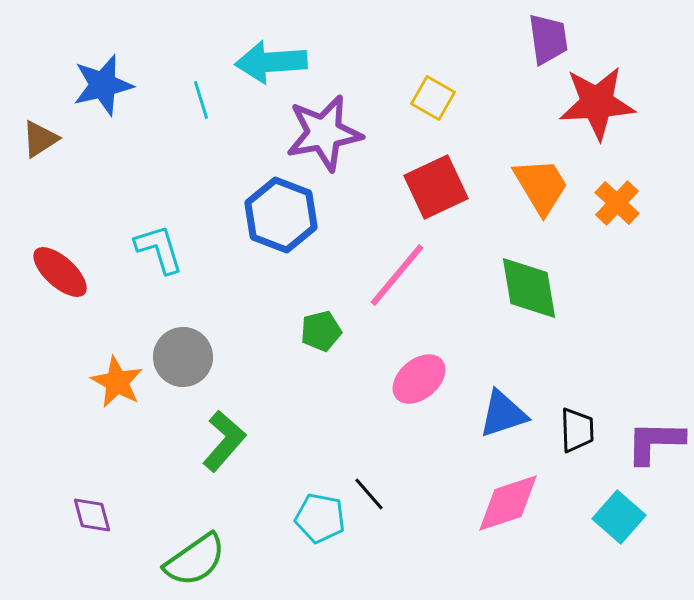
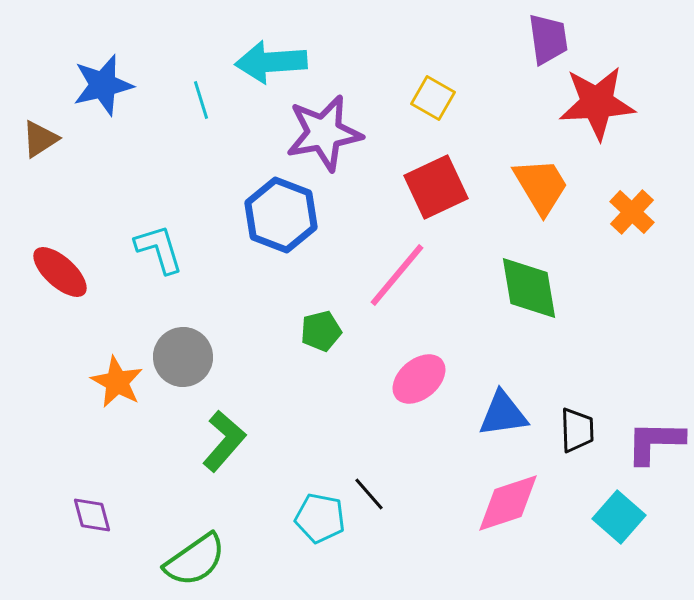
orange cross: moved 15 px right, 9 px down
blue triangle: rotated 10 degrees clockwise
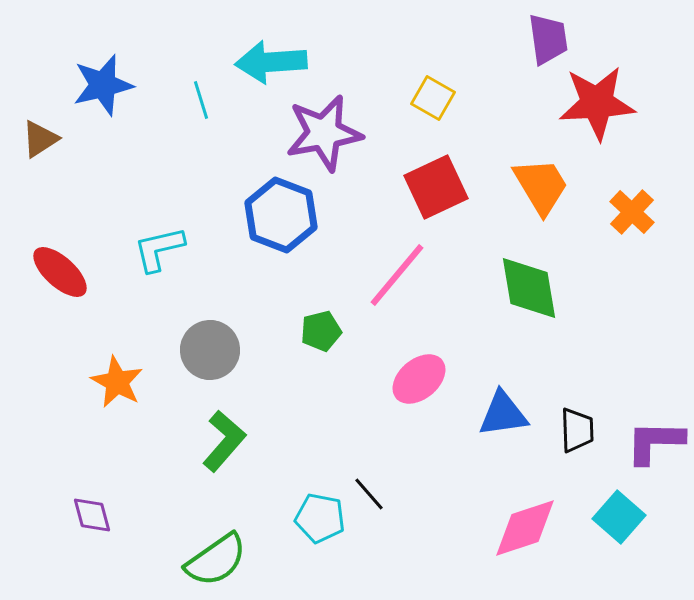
cyan L-shape: rotated 86 degrees counterclockwise
gray circle: moved 27 px right, 7 px up
pink diamond: moved 17 px right, 25 px down
green semicircle: moved 21 px right
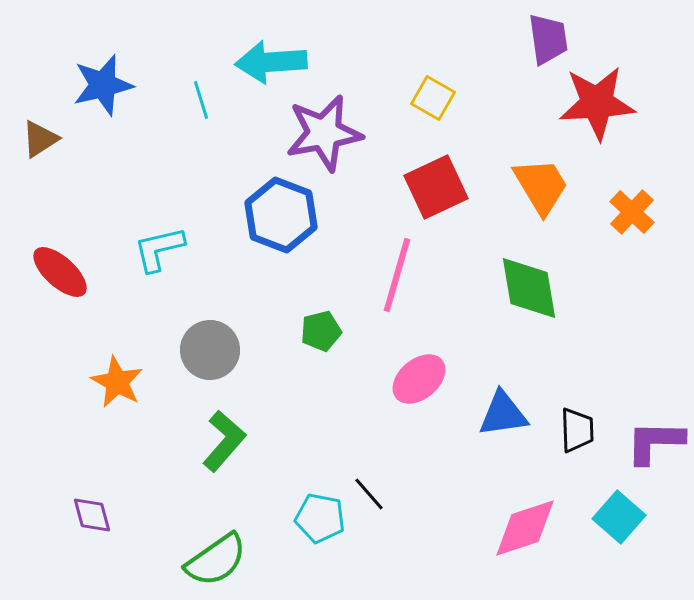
pink line: rotated 24 degrees counterclockwise
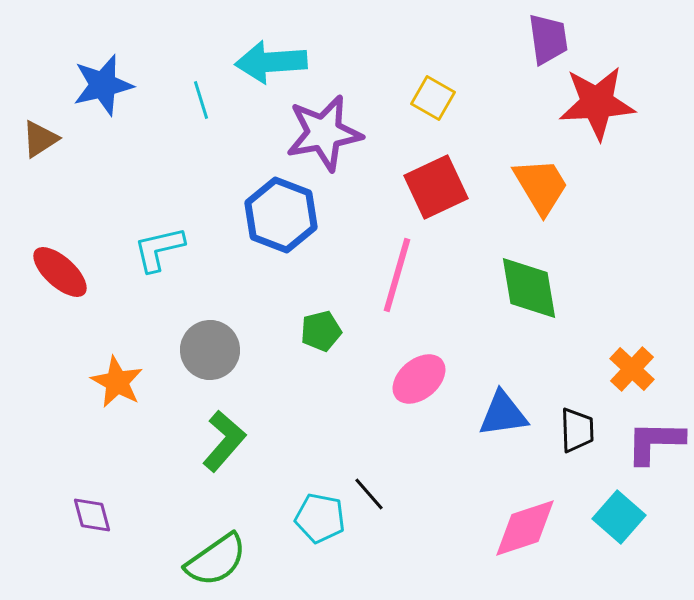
orange cross: moved 157 px down
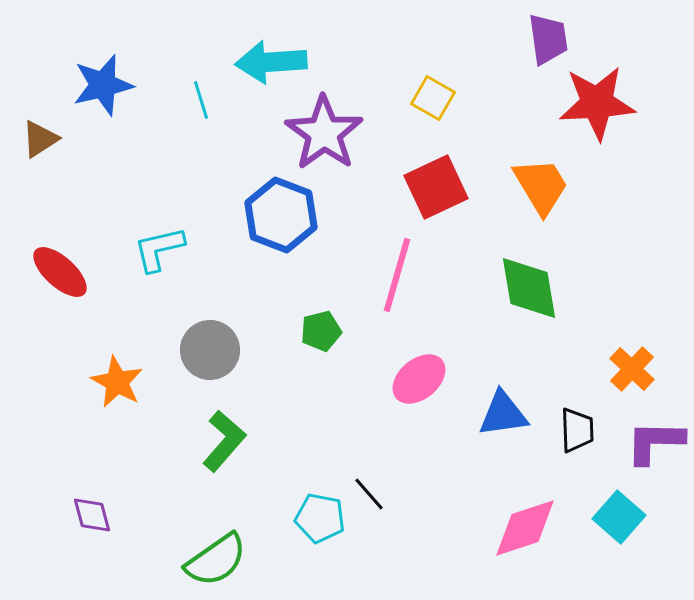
purple star: rotated 26 degrees counterclockwise
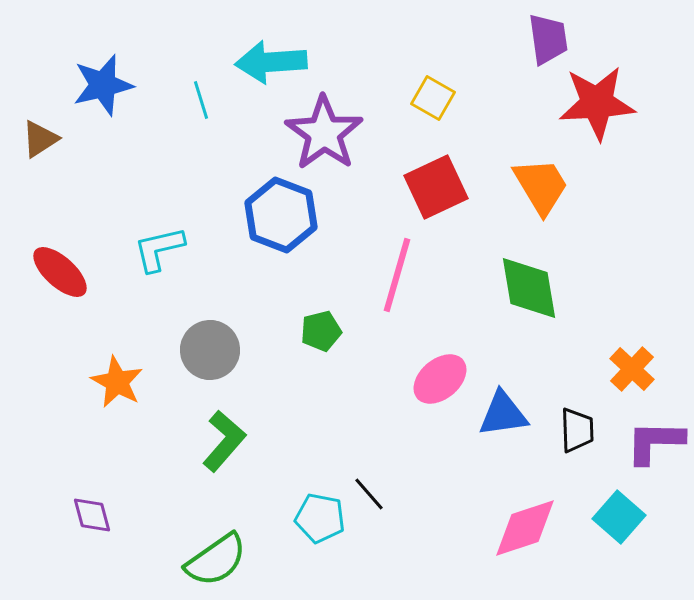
pink ellipse: moved 21 px right
